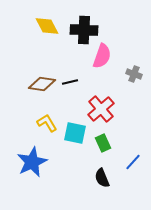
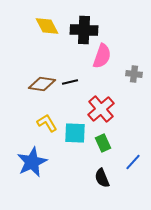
gray cross: rotated 14 degrees counterclockwise
cyan square: rotated 10 degrees counterclockwise
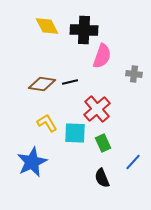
red cross: moved 4 px left
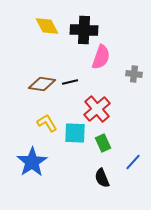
pink semicircle: moved 1 px left, 1 px down
blue star: rotated 8 degrees counterclockwise
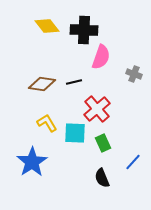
yellow diamond: rotated 10 degrees counterclockwise
gray cross: rotated 14 degrees clockwise
black line: moved 4 px right
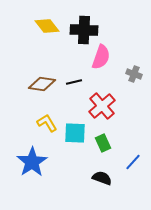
red cross: moved 5 px right, 3 px up
black semicircle: rotated 132 degrees clockwise
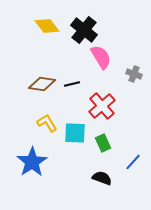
black cross: rotated 36 degrees clockwise
pink semicircle: rotated 50 degrees counterclockwise
black line: moved 2 px left, 2 px down
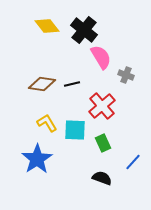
gray cross: moved 8 px left, 1 px down
cyan square: moved 3 px up
blue star: moved 5 px right, 3 px up
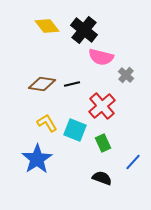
pink semicircle: rotated 135 degrees clockwise
gray cross: rotated 21 degrees clockwise
cyan square: rotated 20 degrees clockwise
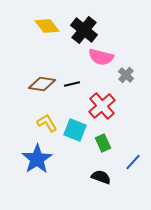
black semicircle: moved 1 px left, 1 px up
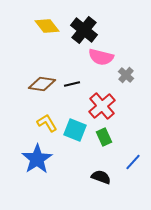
green rectangle: moved 1 px right, 6 px up
